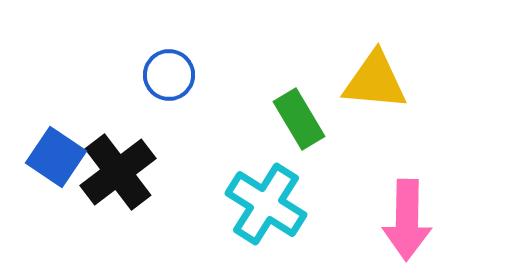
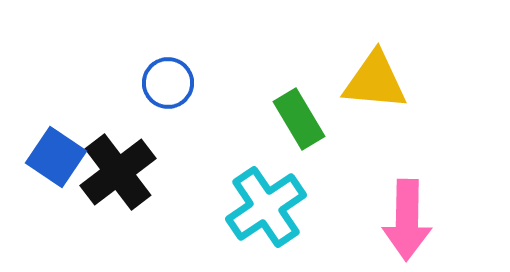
blue circle: moved 1 px left, 8 px down
cyan cross: moved 3 px down; rotated 24 degrees clockwise
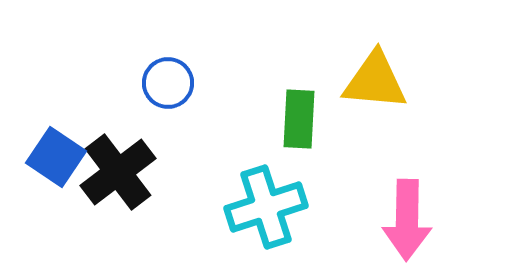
green rectangle: rotated 34 degrees clockwise
cyan cross: rotated 16 degrees clockwise
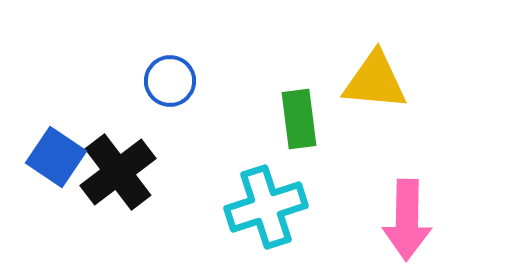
blue circle: moved 2 px right, 2 px up
green rectangle: rotated 10 degrees counterclockwise
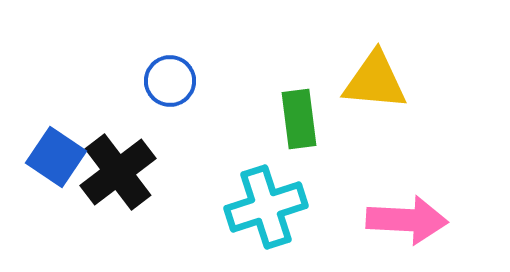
pink arrow: rotated 88 degrees counterclockwise
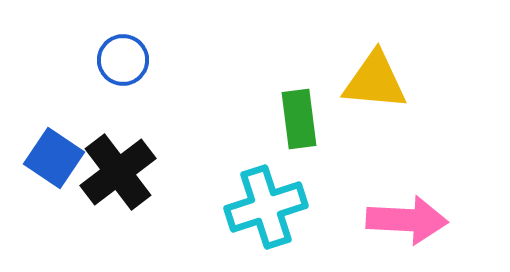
blue circle: moved 47 px left, 21 px up
blue square: moved 2 px left, 1 px down
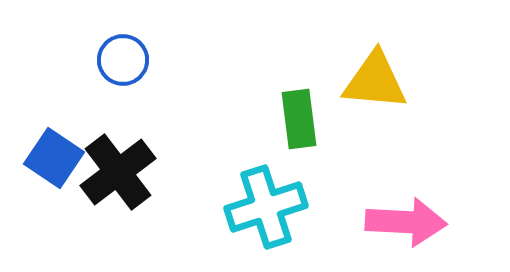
pink arrow: moved 1 px left, 2 px down
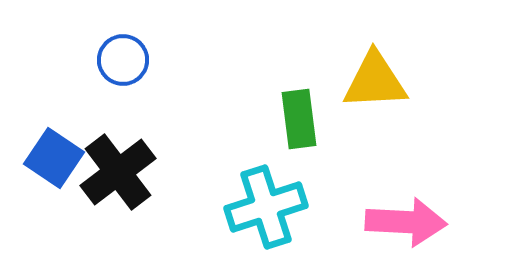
yellow triangle: rotated 8 degrees counterclockwise
